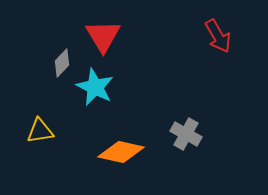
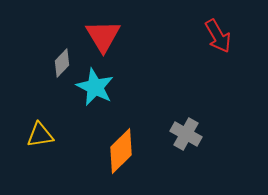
yellow triangle: moved 4 px down
orange diamond: moved 1 px up; rotated 57 degrees counterclockwise
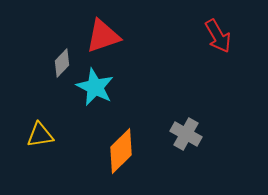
red triangle: rotated 42 degrees clockwise
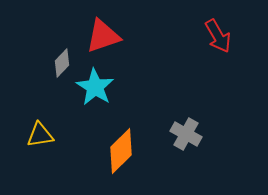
cyan star: rotated 6 degrees clockwise
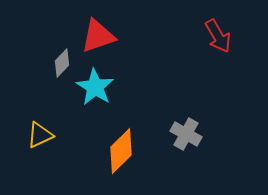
red triangle: moved 5 px left
yellow triangle: rotated 16 degrees counterclockwise
